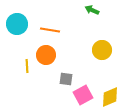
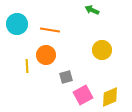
gray square: moved 2 px up; rotated 24 degrees counterclockwise
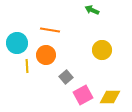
cyan circle: moved 19 px down
gray square: rotated 24 degrees counterclockwise
yellow diamond: rotated 25 degrees clockwise
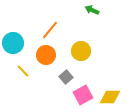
orange line: rotated 60 degrees counterclockwise
cyan circle: moved 4 px left
yellow circle: moved 21 px left, 1 px down
yellow line: moved 4 px left, 5 px down; rotated 40 degrees counterclockwise
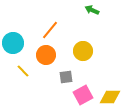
yellow circle: moved 2 px right
gray square: rotated 32 degrees clockwise
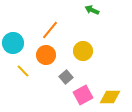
gray square: rotated 32 degrees counterclockwise
